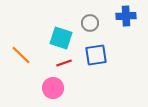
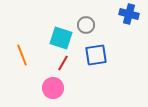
blue cross: moved 3 px right, 2 px up; rotated 18 degrees clockwise
gray circle: moved 4 px left, 2 px down
orange line: moved 1 px right; rotated 25 degrees clockwise
red line: moved 1 px left; rotated 42 degrees counterclockwise
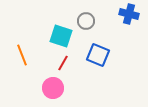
gray circle: moved 4 px up
cyan square: moved 2 px up
blue square: moved 2 px right; rotated 30 degrees clockwise
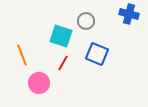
blue square: moved 1 px left, 1 px up
pink circle: moved 14 px left, 5 px up
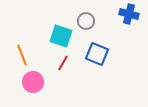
pink circle: moved 6 px left, 1 px up
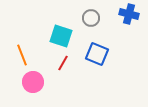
gray circle: moved 5 px right, 3 px up
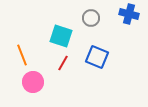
blue square: moved 3 px down
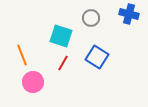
blue square: rotated 10 degrees clockwise
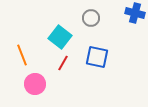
blue cross: moved 6 px right, 1 px up
cyan square: moved 1 px left, 1 px down; rotated 20 degrees clockwise
blue square: rotated 20 degrees counterclockwise
pink circle: moved 2 px right, 2 px down
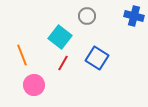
blue cross: moved 1 px left, 3 px down
gray circle: moved 4 px left, 2 px up
blue square: moved 1 px down; rotated 20 degrees clockwise
pink circle: moved 1 px left, 1 px down
